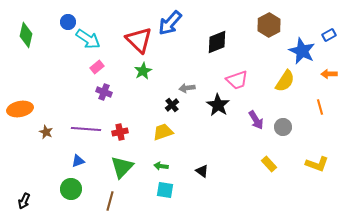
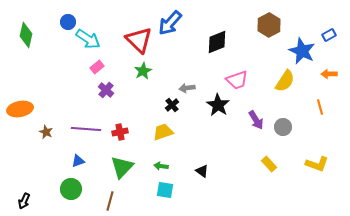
purple cross: moved 2 px right, 2 px up; rotated 21 degrees clockwise
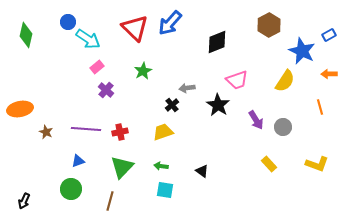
red triangle: moved 4 px left, 12 px up
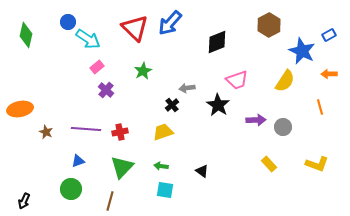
purple arrow: rotated 60 degrees counterclockwise
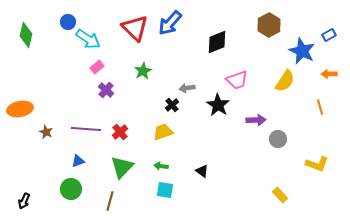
gray circle: moved 5 px left, 12 px down
red cross: rotated 28 degrees counterclockwise
yellow rectangle: moved 11 px right, 31 px down
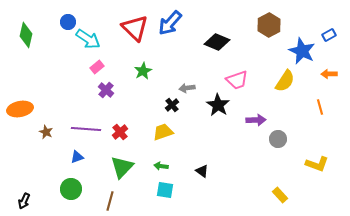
black diamond: rotated 45 degrees clockwise
blue triangle: moved 1 px left, 4 px up
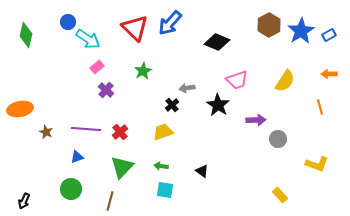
blue star: moved 1 px left, 20 px up; rotated 16 degrees clockwise
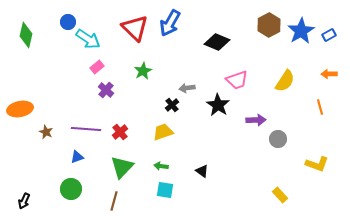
blue arrow: rotated 12 degrees counterclockwise
brown line: moved 4 px right
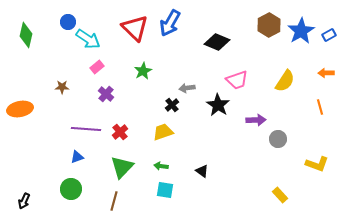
orange arrow: moved 3 px left, 1 px up
purple cross: moved 4 px down
brown star: moved 16 px right, 45 px up; rotated 24 degrees counterclockwise
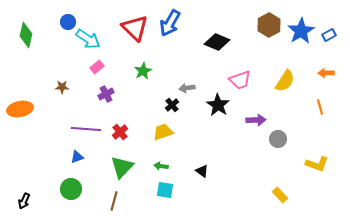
pink trapezoid: moved 3 px right
purple cross: rotated 21 degrees clockwise
